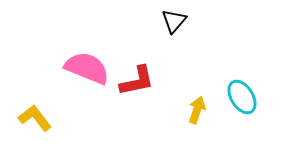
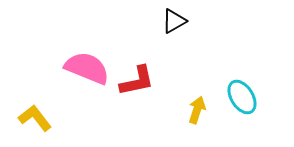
black triangle: rotated 20 degrees clockwise
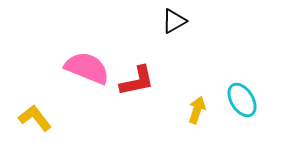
cyan ellipse: moved 3 px down
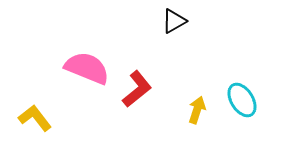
red L-shape: moved 8 px down; rotated 27 degrees counterclockwise
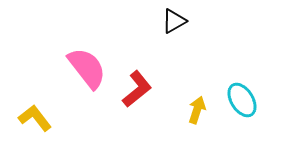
pink semicircle: rotated 30 degrees clockwise
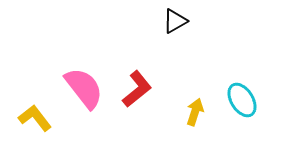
black triangle: moved 1 px right
pink semicircle: moved 3 px left, 20 px down
yellow arrow: moved 2 px left, 2 px down
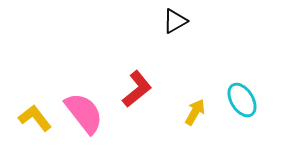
pink semicircle: moved 25 px down
yellow arrow: rotated 12 degrees clockwise
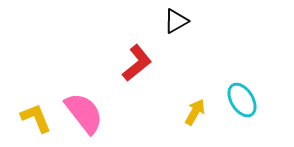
black triangle: moved 1 px right
red L-shape: moved 26 px up
yellow L-shape: moved 1 px right; rotated 16 degrees clockwise
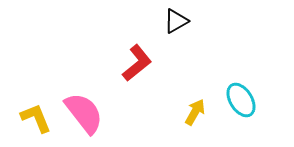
cyan ellipse: moved 1 px left
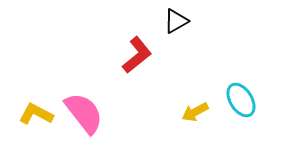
red L-shape: moved 8 px up
yellow arrow: rotated 148 degrees counterclockwise
yellow L-shape: moved 4 px up; rotated 40 degrees counterclockwise
